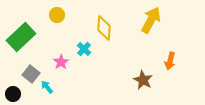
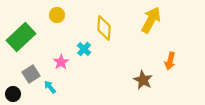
gray square: rotated 18 degrees clockwise
cyan arrow: moved 3 px right
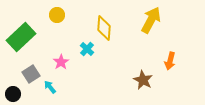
cyan cross: moved 3 px right
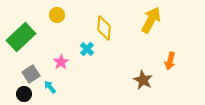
black circle: moved 11 px right
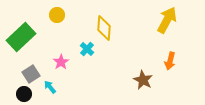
yellow arrow: moved 16 px right
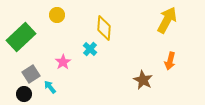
cyan cross: moved 3 px right
pink star: moved 2 px right
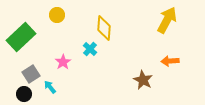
orange arrow: rotated 72 degrees clockwise
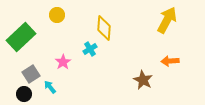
cyan cross: rotated 16 degrees clockwise
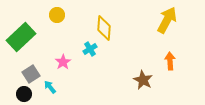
orange arrow: rotated 90 degrees clockwise
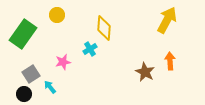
green rectangle: moved 2 px right, 3 px up; rotated 12 degrees counterclockwise
pink star: rotated 21 degrees clockwise
brown star: moved 2 px right, 8 px up
